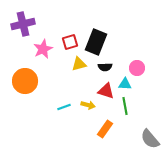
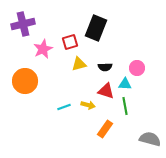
black rectangle: moved 14 px up
gray semicircle: rotated 145 degrees clockwise
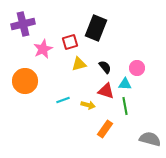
black semicircle: rotated 128 degrees counterclockwise
cyan line: moved 1 px left, 7 px up
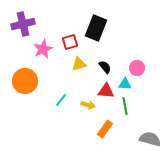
red triangle: rotated 12 degrees counterclockwise
cyan line: moved 2 px left; rotated 32 degrees counterclockwise
